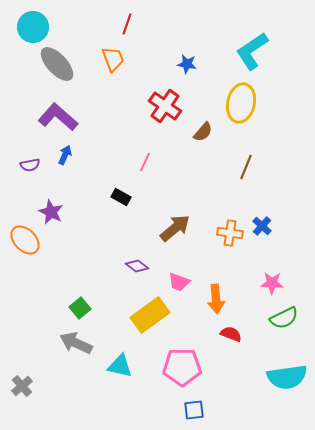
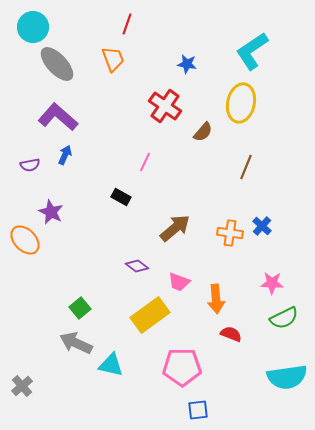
cyan triangle: moved 9 px left, 1 px up
blue square: moved 4 px right
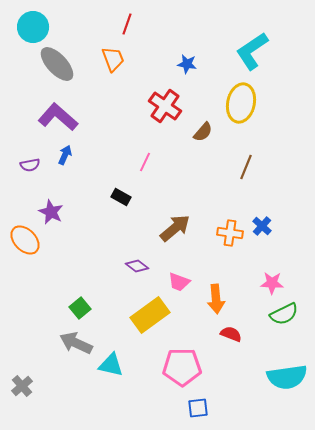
green semicircle: moved 4 px up
blue square: moved 2 px up
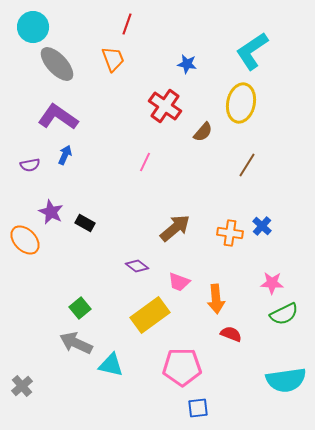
purple L-shape: rotated 6 degrees counterclockwise
brown line: moved 1 px right, 2 px up; rotated 10 degrees clockwise
black rectangle: moved 36 px left, 26 px down
cyan semicircle: moved 1 px left, 3 px down
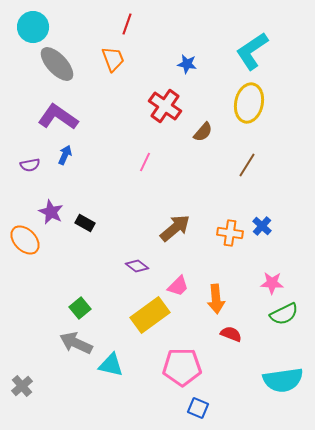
yellow ellipse: moved 8 px right
pink trapezoid: moved 1 px left, 4 px down; rotated 65 degrees counterclockwise
cyan semicircle: moved 3 px left
blue square: rotated 30 degrees clockwise
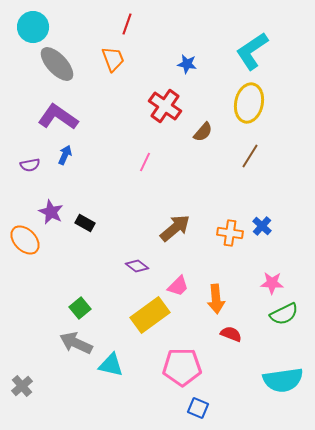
brown line: moved 3 px right, 9 px up
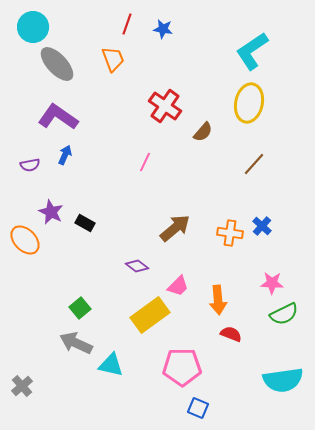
blue star: moved 24 px left, 35 px up
brown line: moved 4 px right, 8 px down; rotated 10 degrees clockwise
orange arrow: moved 2 px right, 1 px down
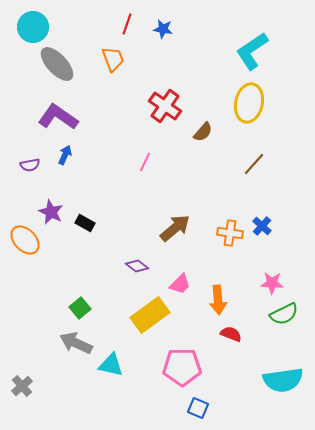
pink trapezoid: moved 2 px right, 2 px up
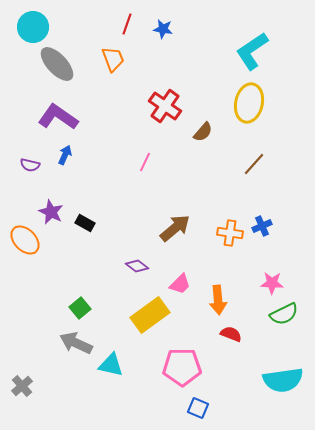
purple semicircle: rotated 24 degrees clockwise
blue cross: rotated 24 degrees clockwise
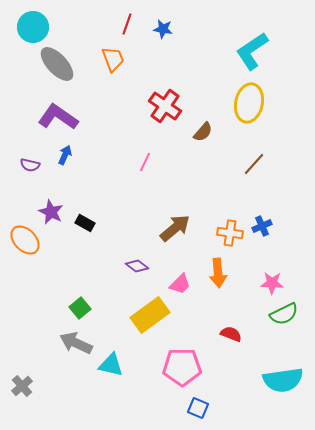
orange arrow: moved 27 px up
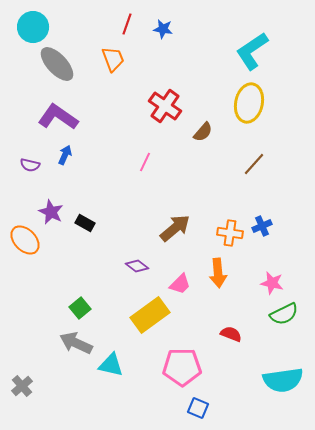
pink star: rotated 10 degrees clockwise
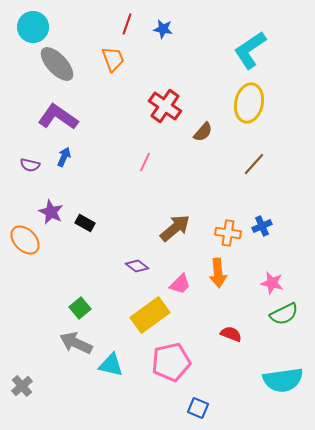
cyan L-shape: moved 2 px left, 1 px up
blue arrow: moved 1 px left, 2 px down
orange cross: moved 2 px left
pink pentagon: moved 11 px left, 5 px up; rotated 12 degrees counterclockwise
